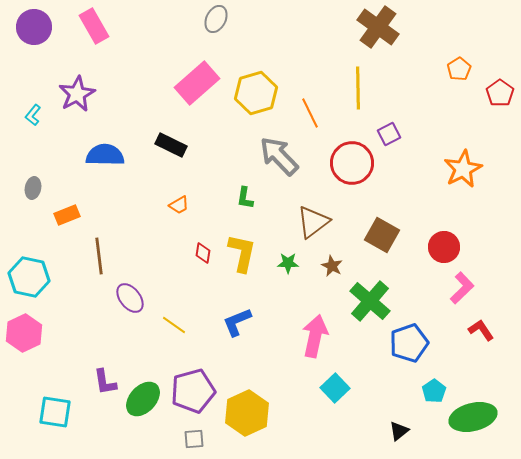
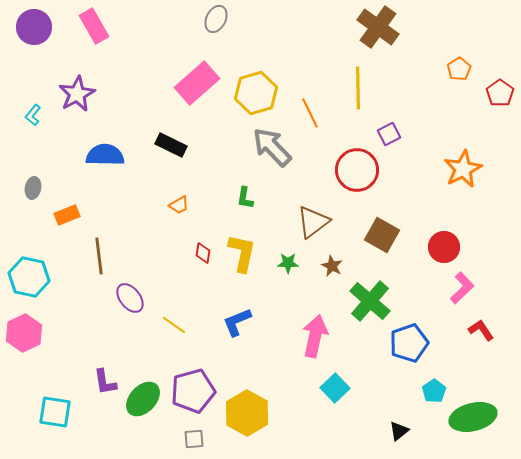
gray arrow at (279, 156): moved 7 px left, 9 px up
red circle at (352, 163): moved 5 px right, 7 px down
yellow hexagon at (247, 413): rotated 6 degrees counterclockwise
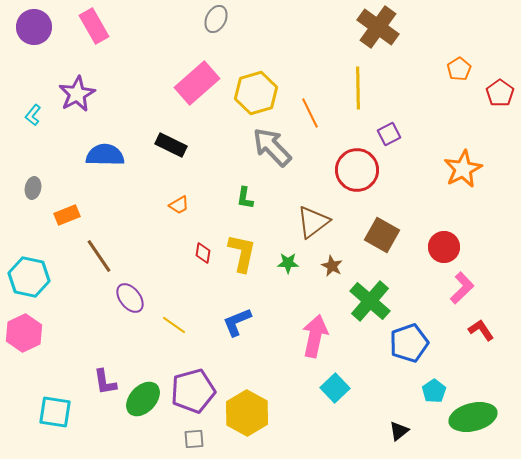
brown line at (99, 256): rotated 27 degrees counterclockwise
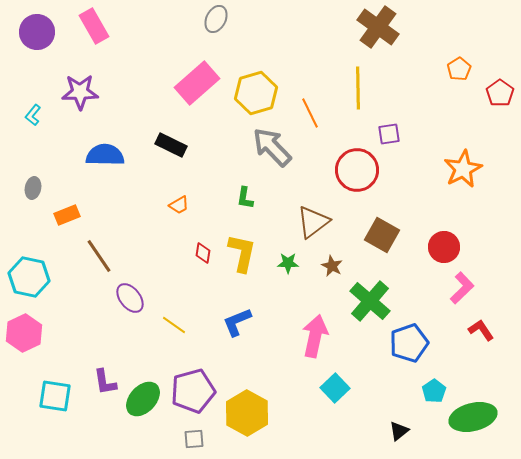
purple circle at (34, 27): moved 3 px right, 5 px down
purple star at (77, 94): moved 3 px right, 2 px up; rotated 27 degrees clockwise
purple square at (389, 134): rotated 20 degrees clockwise
cyan square at (55, 412): moved 16 px up
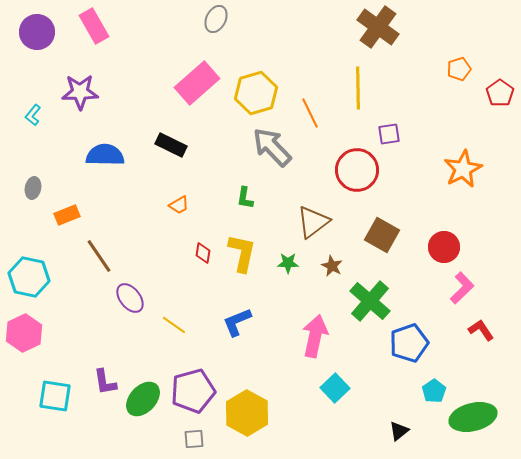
orange pentagon at (459, 69): rotated 15 degrees clockwise
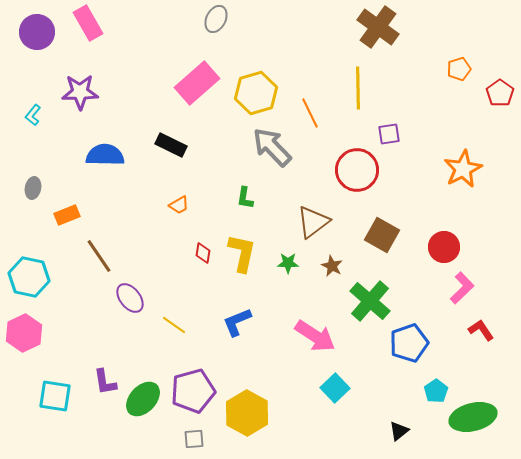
pink rectangle at (94, 26): moved 6 px left, 3 px up
pink arrow at (315, 336): rotated 111 degrees clockwise
cyan pentagon at (434, 391): moved 2 px right
